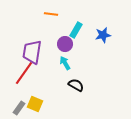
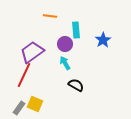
orange line: moved 1 px left, 2 px down
cyan rectangle: rotated 35 degrees counterclockwise
blue star: moved 5 px down; rotated 21 degrees counterclockwise
purple trapezoid: rotated 45 degrees clockwise
red line: moved 2 px down; rotated 10 degrees counterclockwise
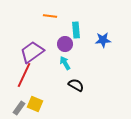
blue star: rotated 28 degrees clockwise
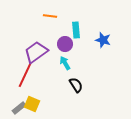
blue star: rotated 21 degrees clockwise
purple trapezoid: moved 4 px right
red line: moved 1 px right
black semicircle: rotated 28 degrees clockwise
yellow square: moved 3 px left
gray rectangle: rotated 16 degrees clockwise
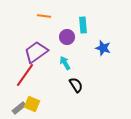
orange line: moved 6 px left
cyan rectangle: moved 7 px right, 5 px up
blue star: moved 8 px down
purple circle: moved 2 px right, 7 px up
red line: rotated 10 degrees clockwise
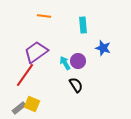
purple circle: moved 11 px right, 24 px down
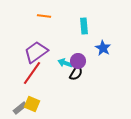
cyan rectangle: moved 1 px right, 1 px down
blue star: rotated 14 degrees clockwise
cyan arrow: rotated 40 degrees counterclockwise
red line: moved 7 px right, 2 px up
black semicircle: moved 12 px up; rotated 63 degrees clockwise
gray rectangle: moved 1 px right
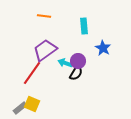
purple trapezoid: moved 9 px right, 2 px up
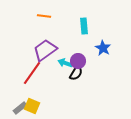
yellow square: moved 2 px down
